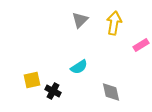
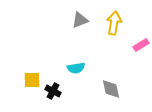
gray triangle: rotated 24 degrees clockwise
cyan semicircle: moved 3 px left, 1 px down; rotated 24 degrees clockwise
yellow square: rotated 12 degrees clockwise
gray diamond: moved 3 px up
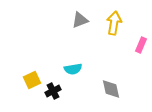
pink rectangle: rotated 35 degrees counterclockwise
cyan semicircle: moved 3 px left, 1 px down
yellow square: rotated 24 degrees counterclockwise
black cross: rotated 35 degrees clockwise
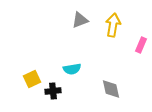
yellow arrow: moved 1 px left, 2 px down
cyan semicircle: moved 1 px left
yellow square: moved 1 px up
black cross: rotated 21 degrees clockwise
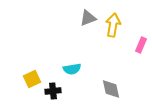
gray triangle: moved 8 px right, 2 px up
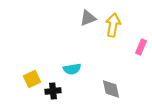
pink rectangle: moved 2 px down
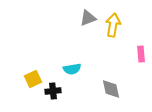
pink rectangle: moved 7 px down; rotated 28 degrees counterclockwise
yellow square: moved 1 px right
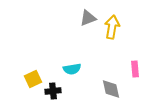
yellow arrow: moved 1 px left, 2 px down
pink rectangle: moved 6 px left, 15 px down
